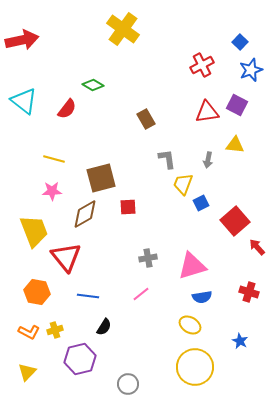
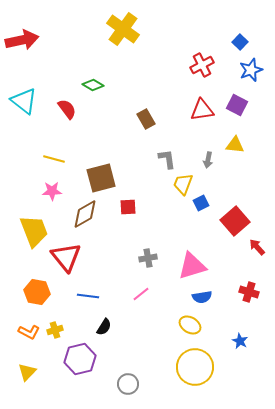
red semicircle at (67, 109): rotated 75 degrees counterclockwise
red triangle at (207, 112): moved 5 px left, 2 px up
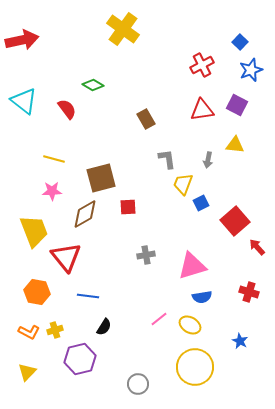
gray cross at (148, 258): moved 2 px left, 3 px up
pink line at (141, 294): moved 18 px right, 25 px down
gray circle at (128, 384): moved 10 px right
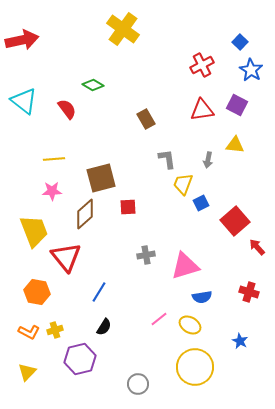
blue star at (251, 70): rotated 20 degrees counterclockwise
yellow line at (54, 159): rotated 20 degrees counterclockwise
brown diamond at (85, 214): rotated 12 degrees counterclockwise
pink triangle at (192, 266): moved 7 px left
blue line at (88, 296): moved 11 px right, 4 px up; rotated 65 degrees counterclockwise
